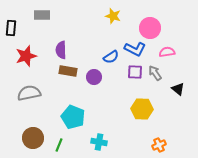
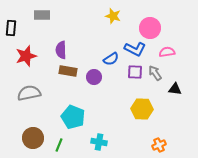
blue semicircle: moved 2 px down
black triangle: moved 3 px left; rotated 32 degrees counterclockwise
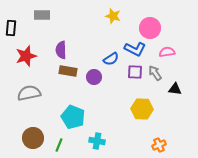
cyan cross: moved 2 px left, 1 px up
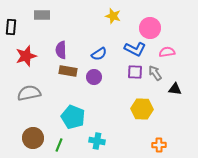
black rectangle: moved 1 px up
blue semicircle: moved 12 px left, 5 px up
orange cross: rotated 24 degrees clockwise
